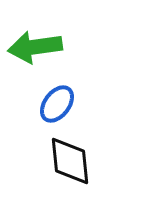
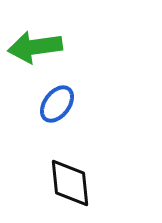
black diamond: moved 22 px down
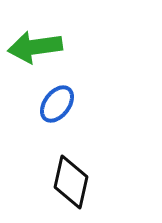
black diamond: moved 1 px right, 1 px up; rotated 18 degrees clockwise
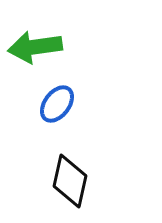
black diamond: moved 1 px left, 1 px up
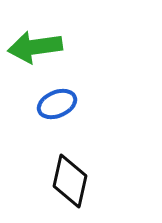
blue ellipse: rotated 30 degrees clockwise
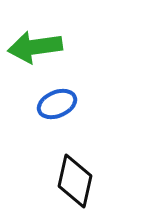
black diamond: moved 5 px right
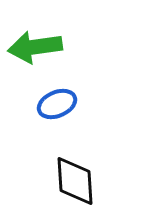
black diamond: rotated 16 degrees counterclockwise
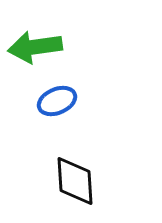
blue ellipse: moved 3 px up
